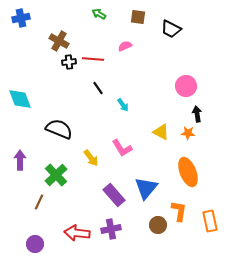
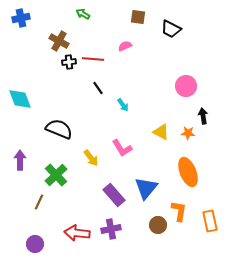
green arrow: moved 16 px left
black arrow: moved 6 px right, 2 px down
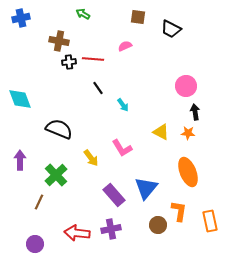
brown cross: rotated 18 degrees counterclockwise
black arrow: moved 8 px left, 4 px up
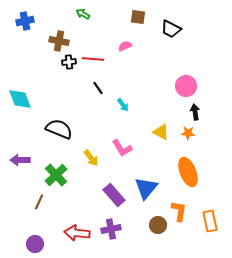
blue cross: moved 4 px right, 3 px down
purple arrow: rotated 90 degrees counterclockwise
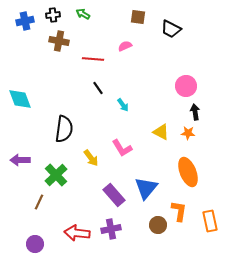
black cross: moved 16 px left, 47 px up
black semicircle: moved 5 px right; rotated 76 degrees clockwise
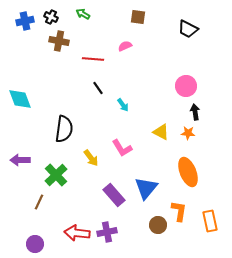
black cross: moved 2 px left, 2 px down; rotated 32 degrees clockwise
black trapezoid: moved 17 px right
purple cross: moved 4 px left, 3 px down
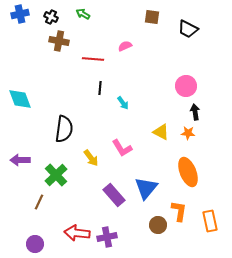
brown square: moved 14 px right
blue cross: moved 5 px left, 7 px up
black line: moved 2 px right; rotated 40 degrees clockwise
cyan arrow: moved 2 px up
purple cross: moved 5 px down
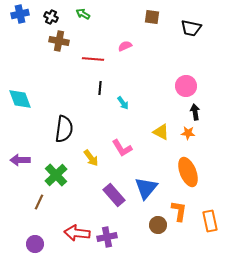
black trapezoid: moved 3 px right, 1 px up; rotated 15 degrees counterclockwise
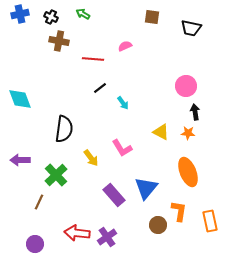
black line: rotated 48 degrees clockwise
purple cross: rotated 24 degrees counterclockwise
